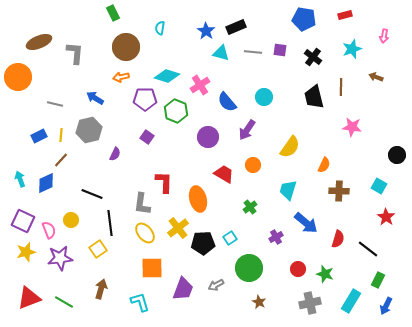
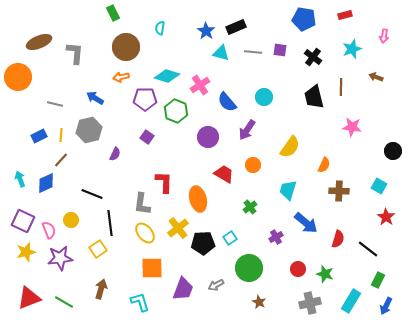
black circle at (397, 155): moved 4 px left, 4 px up
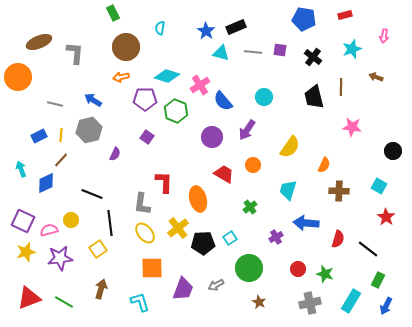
blue arrow at (95, 98): moved 2 px left, 2 px down
blue semicircle at (227, 102): moved 4 px left, 1 px up
purple circle at (208, 137): moved 4 px right
cyan arrow at (20, 179): moved 1 px right, 10 px up
blue arrow at (306, 223): rotated 145 degrees clockwise
pink semicircle at (49, 230): rotated 84 degrees counterclockwise
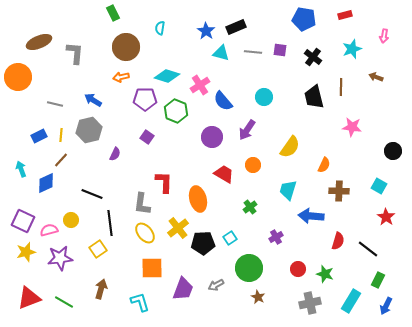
blue arrow at (306, 223): moved 5 px right, 7 px up
red semicircle at (338, 239): moved 2 px down
brown star at (259, 302): moved 1 px left, 5 px up
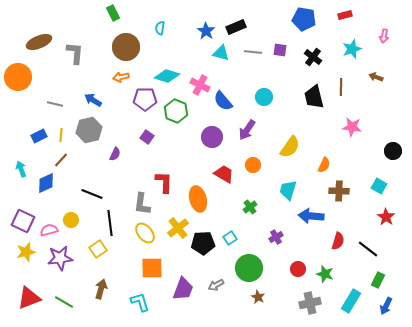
pink cross at (200, 85): rotated 30 degrees counterclockwise
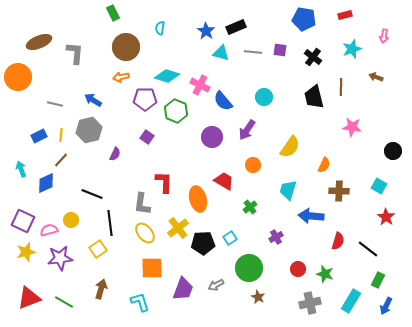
red trapezoid at (224, 174): moved 7 px down
